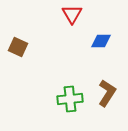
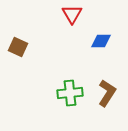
green cross: moved 6 px up
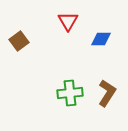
red triangle: moved 4 px left, 7 px down
blue diamond: moved 2 px up
brown square: moved 1 px right, 6 px up; rotated 30 degrees clockwise
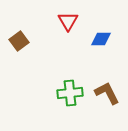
brown L-shape: rotated 60 degrees counterclockwise
